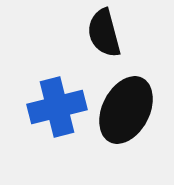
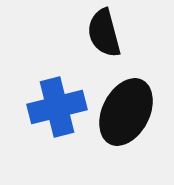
black ellipse: moved 2 px down
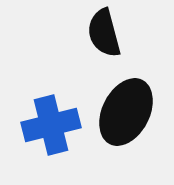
blue cross: moved 6 px left, 18 px down
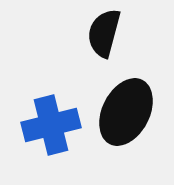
black semicircle: rotated 30 degrees clockwise
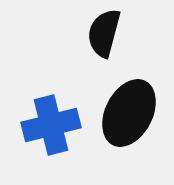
black ellipse: moved 3 px right, 1 px down
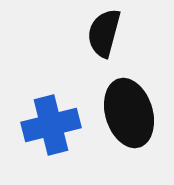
black ellipse: rotated 44 degrees counterclockwise
